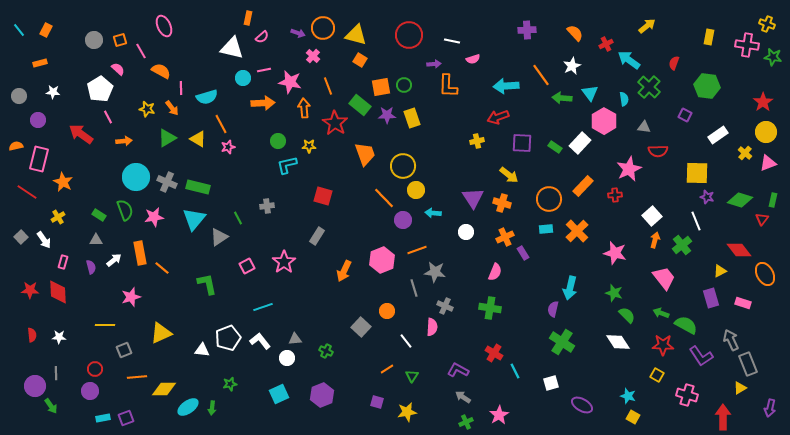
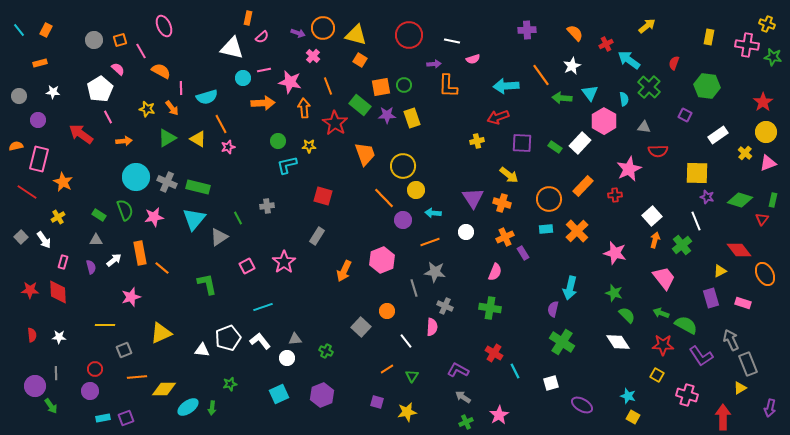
orange line at (417, 250): moved 13 px right, 8 px up
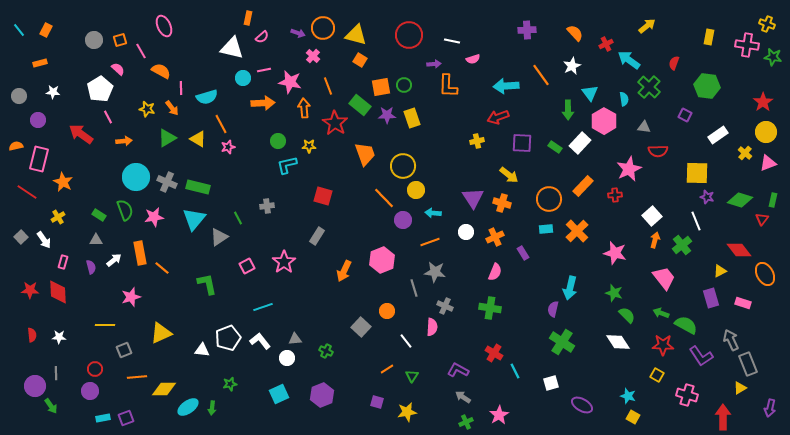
green arrow at (562, 98): moved 6 px right, 12 px down; rotated 96 degrees counterclockwise
orange cross at (505, 237): moved 10 px left
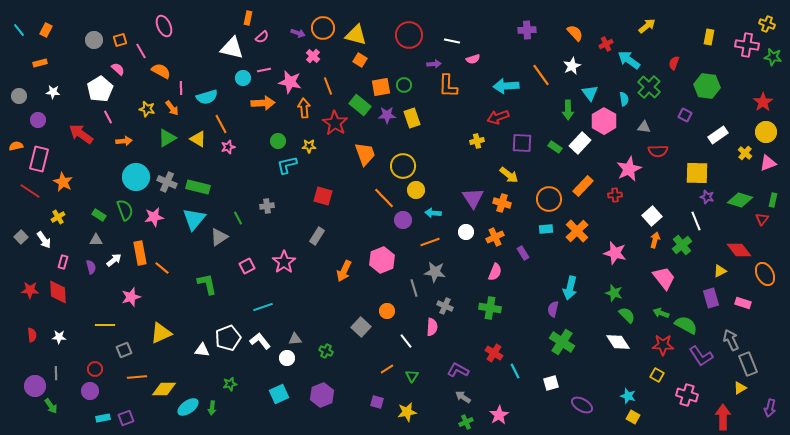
red line at (27, 192): moved 3 px right, 1 px up
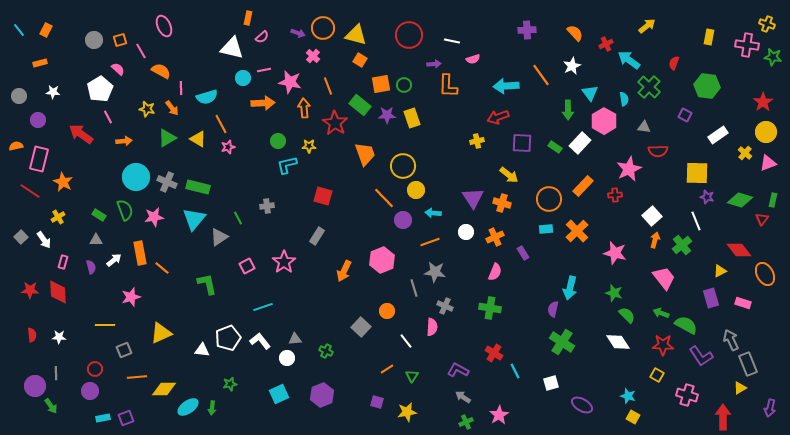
orange square at (381, 87): moved 3 px up
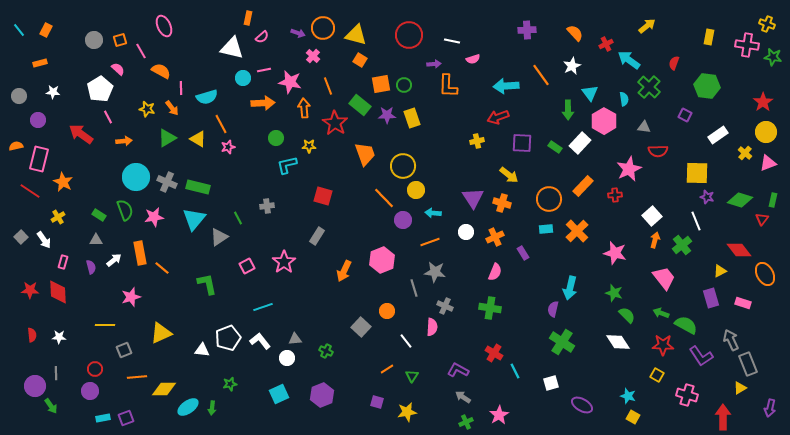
green circle at (278, 141): moved 2 px left, 3 px up
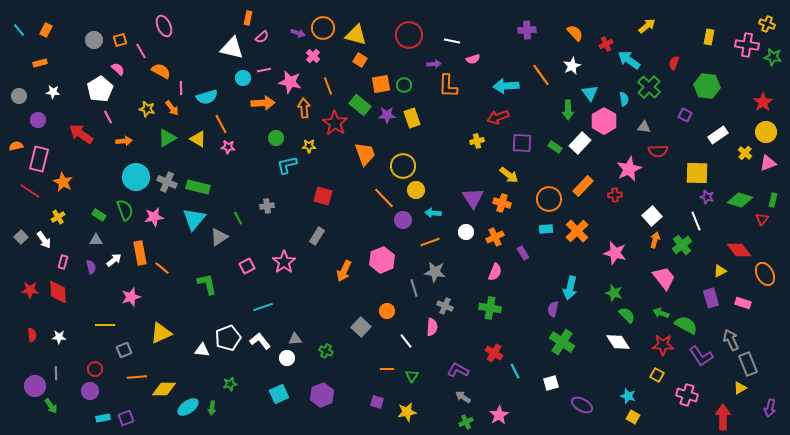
pink star at (228, 147): rotated 24 degrees clockwise
orange line at (387, 369): rotated 32 degrees clockwise
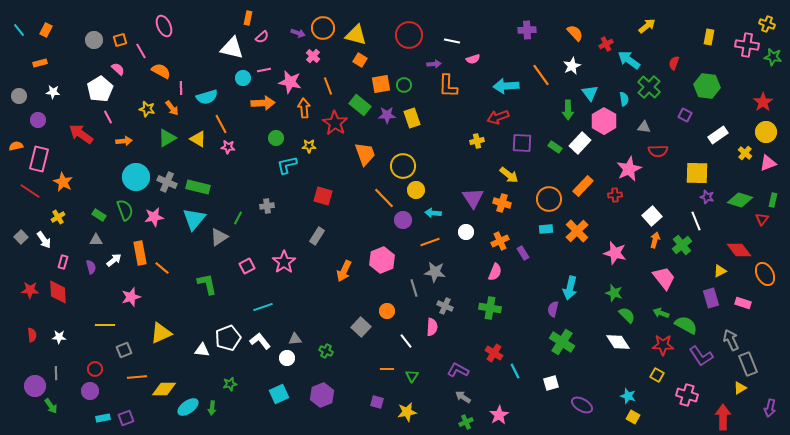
green line at (238, 218): rotated 56 degrees clockwise
orange cross at (495, 237): moved 5 px right, 4 px down
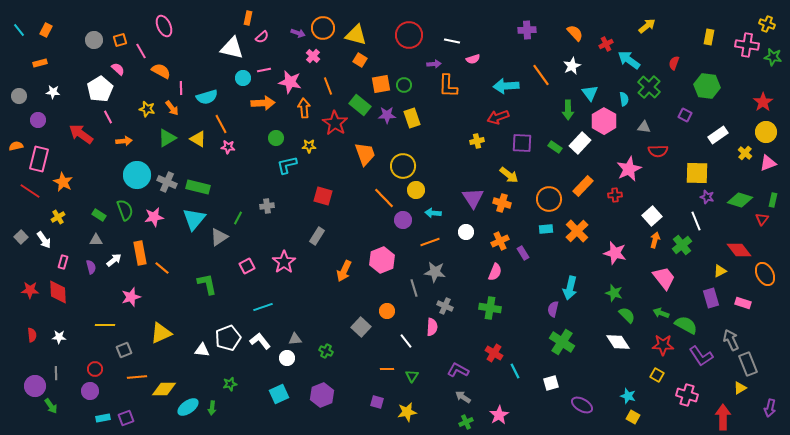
cyan circle at (136, 177): moved 1 px right, 2 px up
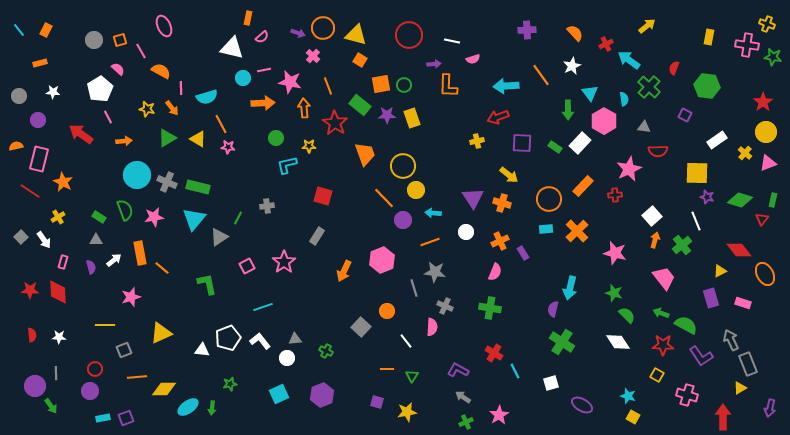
red semicircle at (674, 63): moved 5 px down
white rectangle at (718, 135): moved 1 px left, 5 px down
green rectangle at (99, 215): moved 2 px down
